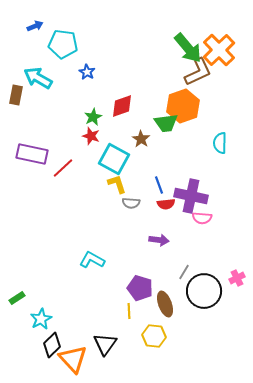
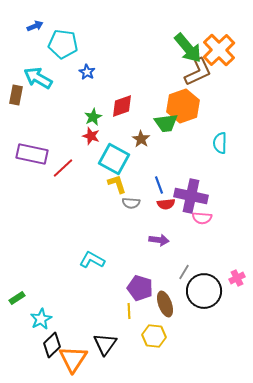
orange triangle: rotated 16 degrees clockwise
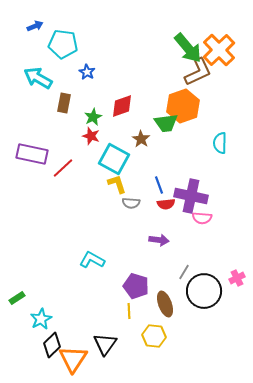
brown rectangle: moved 48 px right, 8 px down
purple pentagon: moved 4 px left, 2 px up
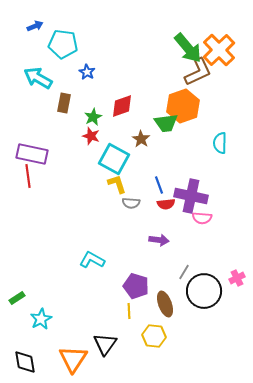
red line: moved 35 px left, 8 px down; rotated 55 degrees counterclockwise
black diamond: moved 27 px left, 17 px down; rotated 55 degrees counterclockwise
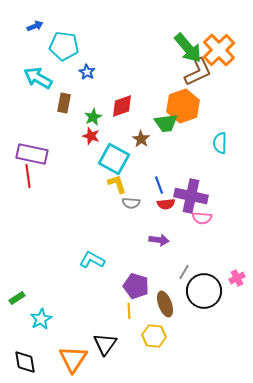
cyan pentagon: moved 1 px right, 2 px down
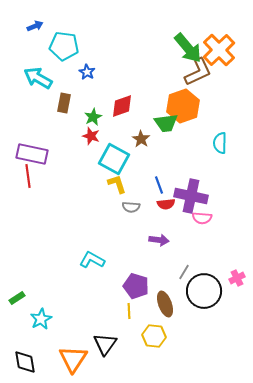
gray semicircle: moved 4 px down
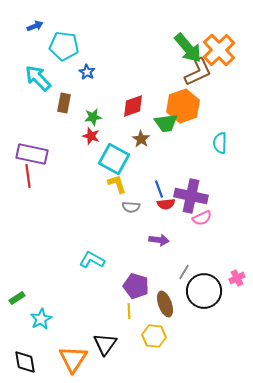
cyan arrow: rotated 16 degrees clockwise
red diamond: moved 11 px right
green star: rotated 18 degrees clockwise
blue line: moved 4 px down
pink semicircle: rotated 30 degrees counterclockwise
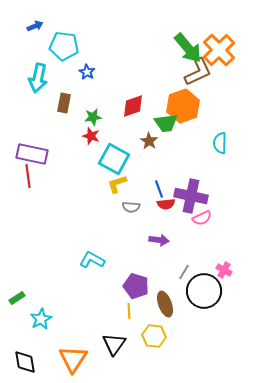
cyan arrow: rotated 124 degrees counterclockwise
brown star: moved 8 px right, 2 px down
yellow L-shape: rotated 90 degrees counterclockwise
pink cross: moved 13 px left, 8 px up; rotated 35 degrees counterclockwise
black triangle: moved 9 px right
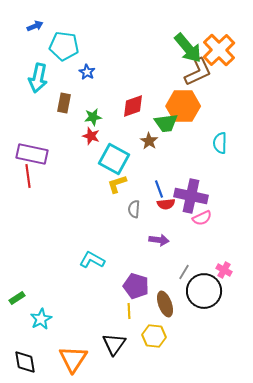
orange hexagon: rotated 20 degrees clockwise
gray semicircle: moved 3 px right, 2 px down; rotated 90 degrees clockwise
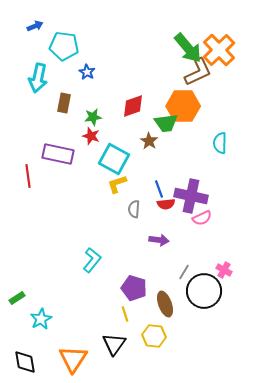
purple rectangle: moved 26 px right
cyan L-shape: rotated 100 degrees clockwise
purple pentagon: moved 2 px left, 2 px down
yellow line: moved 4 px left, 3 px down; rotated 14 degrees counterclockwise
